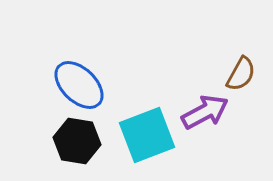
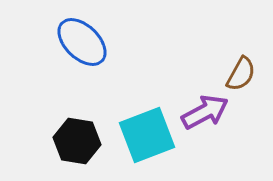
blue ellipse: moved 3 px right, 43 px up
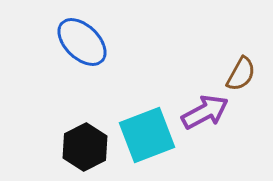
black hexagon: moved 8 px right, 6 px down; rotated 24 degrees clockwise
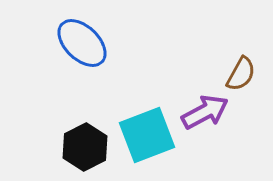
blue ellipse: moved 1 px down
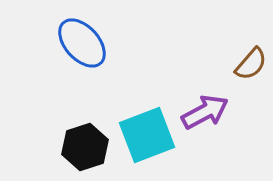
blue ellipse: rotated 4 degrees clockwise
brown semicircle: moved 10 px right, 10 px up; rotated 12 degrees clockwise
black hexagon: rotated 9 degrees clockwise
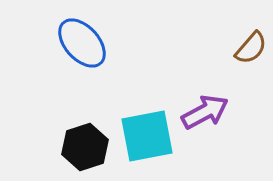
brown semicircle: moved 16 px up
cyan square: moved 1 px down; rotated 10 degrees clockwise
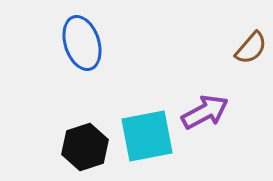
blue ellipse: rotated 24 degrees clockwise
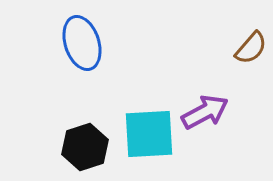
cyan square: moved 2 px right, 2 px up; rotated 8 degrees clockwise
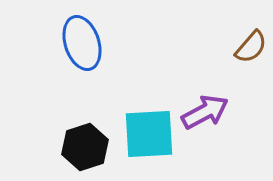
brown semicircle: moved 1 px up
